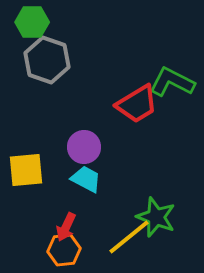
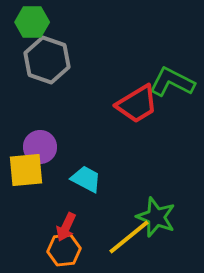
purple circle: moved 44 px left
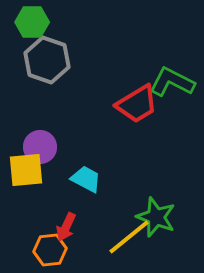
orange hexagon: moved 14 px left
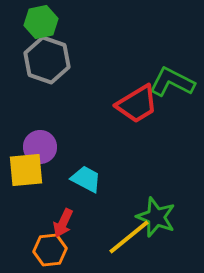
green hexagon: moved 9 px right; rotated 12 degrees counterclockwise
red arrow: moved 3 px left, 4 px up
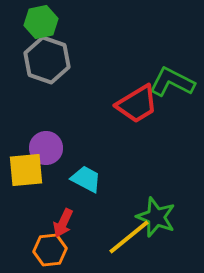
purple circle: moved 6 px right, 1 px down
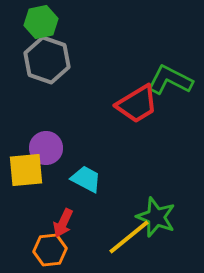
green L-shape: moved 2 px left, 2 px up
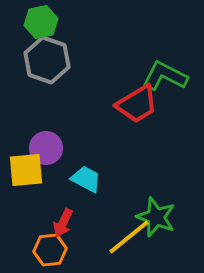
green L-shape: moved 5 px left, 4 px up
